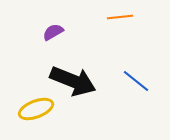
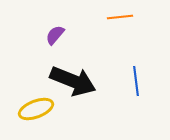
purple semicircle: moved 2 px right, 3 px down; rotated 20 degrees counterclockwise
blue line: rotated 44 degrees clockwise
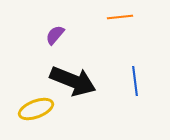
blue line: moved 1 px left
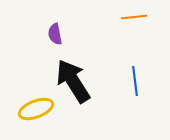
orange line: moved 14 px right
purple semicircle: moved 1 px up; rotated 50 degrees counterclockwise
black arrow: rotated 144 degrees counterclockwise
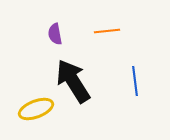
orange line: moved 27 px left, 14 px down
